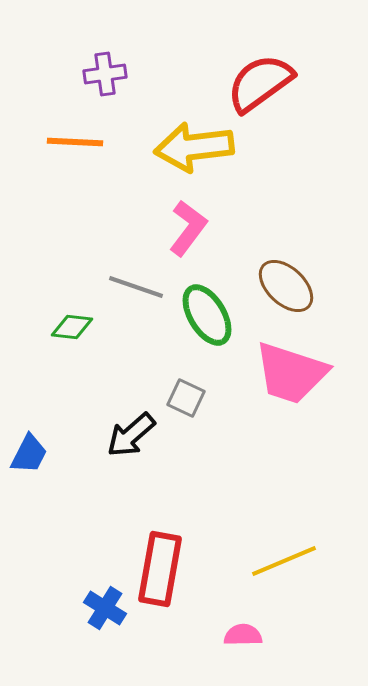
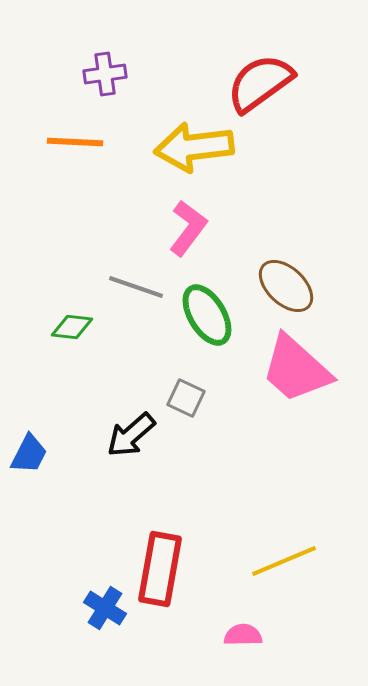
pink trapezoid: moved 5 px right, 4 px up; rotated 24 degrees clockwise
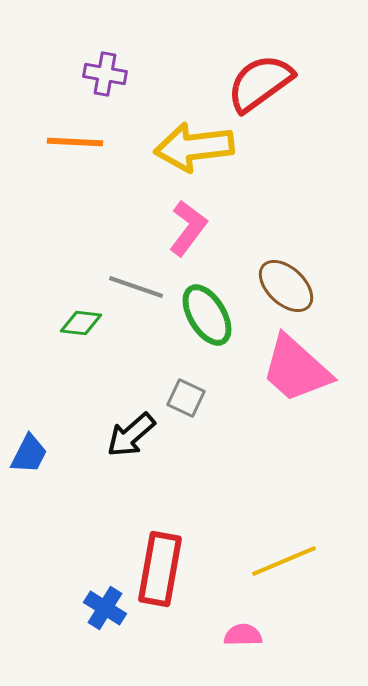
purple cross: rotated 18 degrees clockwise
green diamond: moved 9 px right, 4 px up
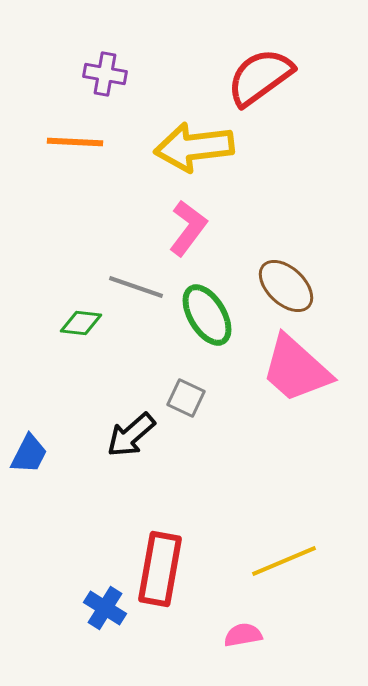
red semicircle: moved 6 px up
pink semicircle: rotated 9 degrees counterclockwise
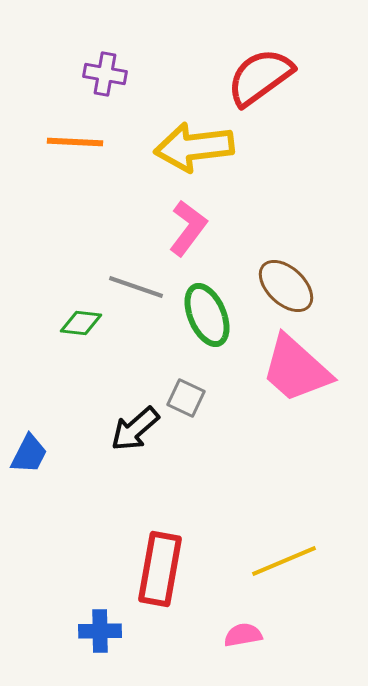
green ellipse: rotated 8 degrees clockwise
black arrow: moved 4 px right, 6 px up
blue cross: moved 5 px left, 23 px down; rotated 33 degrees counterclockwise
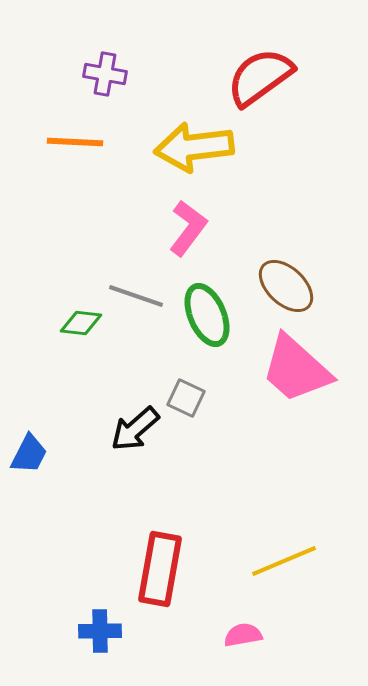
gray line: moved 9 px down
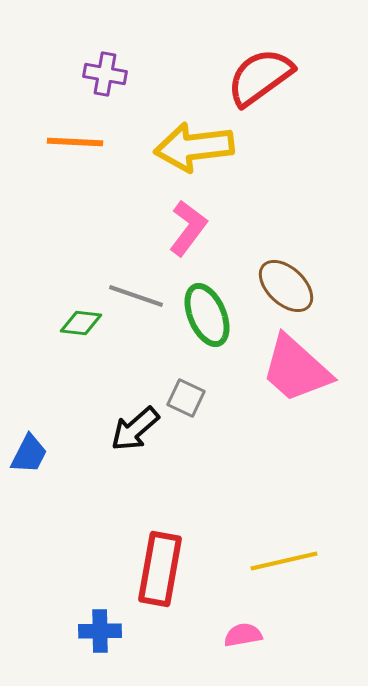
yellow line: rotated 10 degrees clockwise
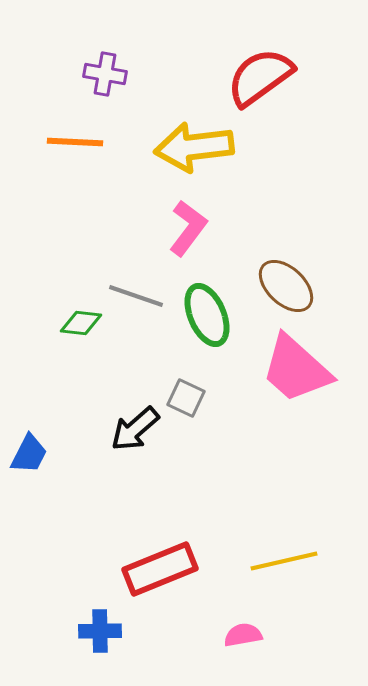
red rectangle: rotated 58 degrees clockwise
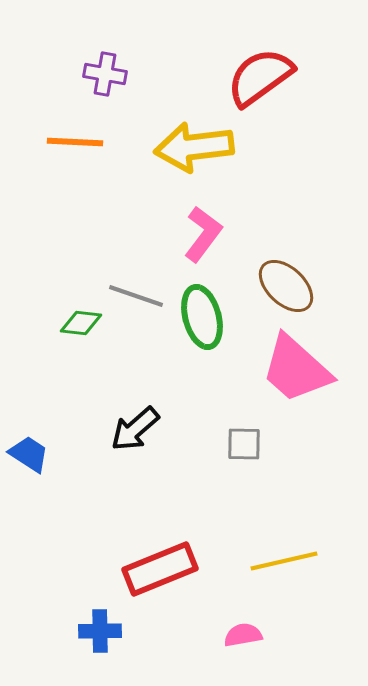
pink L-shape: moved 15 px right, 6 px down
green ellipse: moved 5 px left, 2 px down; rotated 8 degrees clockwise
gray square: moved 58 px right, 46 px down; rotated 24 degrees counterclockwise
blue trapezoid: rotated 84 degrees counterclockwise
